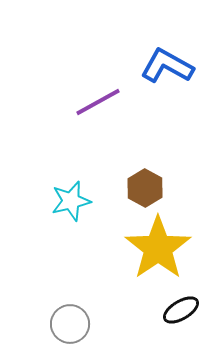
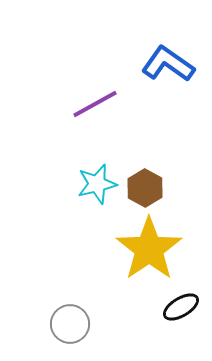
blue L-shape: moved 1 px right, 2 px up; rotated 6 degrees clockwise
purple line: moved 3 px left, 2 px down
cyan star: moved 26 px right, 17 px up
yellow star: moved 9 px left, 1 px down
black ellipse: moved 3 px up
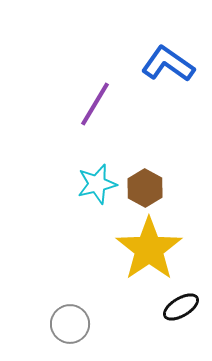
purple line: rotated 30 degrees counterclockwise
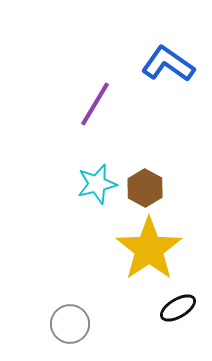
black ellipse: moved 3 px left, 1 px down
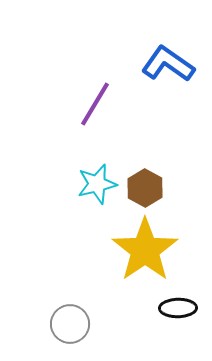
yellow star: moved 4 px left, 1 px down
black ellipse: rotated 30 degrees clockwise
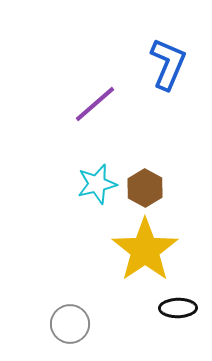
blue L-shape: rotated 78 degrees clockwise
purple line: rotated 18 degrees clockwise
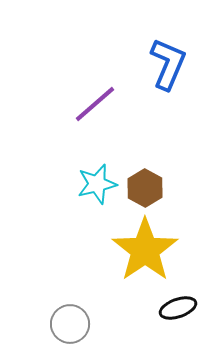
black ellipse: rotated 18 degrees counterclockwise
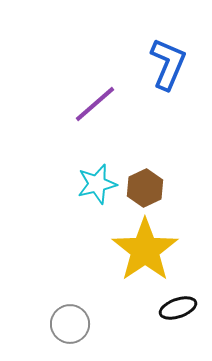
brown hexagon: rotated 6 degrees clockwise
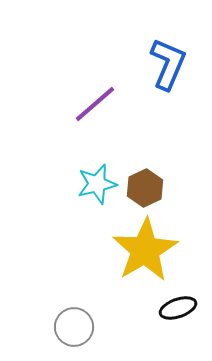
yellow star: rotated 4 degrees clockwise
gray circle: moved 4 px right, 3 px down
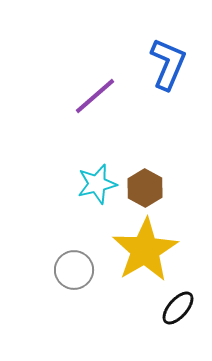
purple line: moved 8 px up
brown hexagon: rotated 6 degrees counterclockwise
black ellipse: rotated 30 degrees counterclockwise
gray circle: moved 57 px up
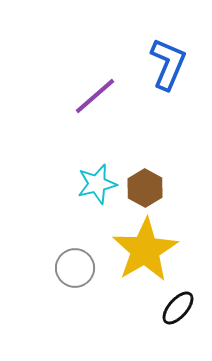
gray circle: moved 1 px right, 2 px up
